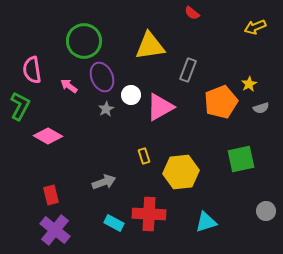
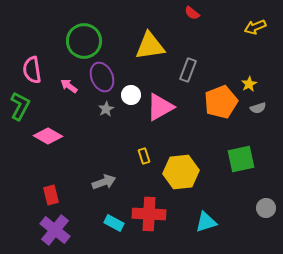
gray semicircle: moved 3 px left
gray circle: moved 3 px up
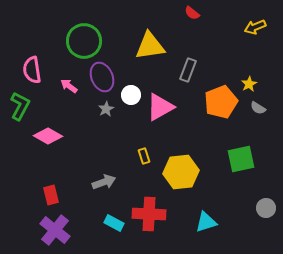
gray semicircle: rotated 49 degrees clockwise
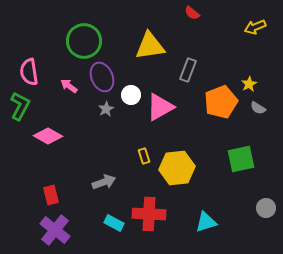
pink semicircle: moved 3 px left, 2 px down
yellow hexagon: moved 4 px left, 4 px up
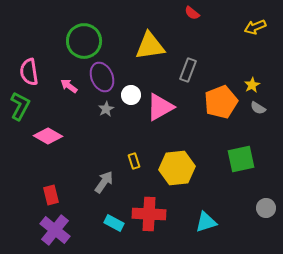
yellow star: moved 3 px right, 1 px down
yellow rectangle: moved 10 px left, 5 px down
gray arrow: rotated 35 degrees counterclockwise
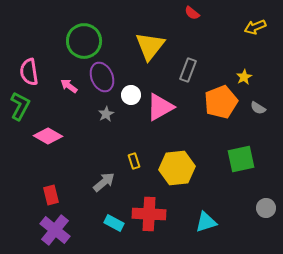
yellow triangle: rotated 44 degrees counterclockwise
yellow star: moved 8 px left, 8 px up
gray star: moved 5 px down
gray arrow: rotated 15 degrees clockwise
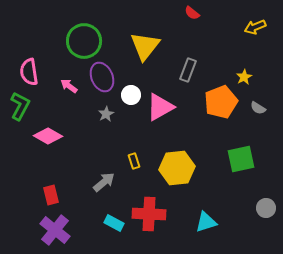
yellow triangle: moved 5 px left
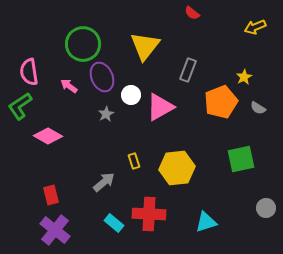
green circle: moved 1 px left, 3 px down
green L-shape: rotated 152 degrees counterclockwise
cyan rectangle: rotated 12 degrees clockwise
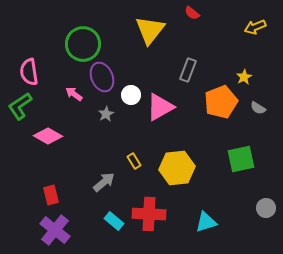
yellow triangle: moved 5 px right, 16 px up
pink arrow: moved 5 px right, 8 px down
yellow rectangle: rotated 14 degrees counterclockwise
cyan rectangle: moved 2 px up
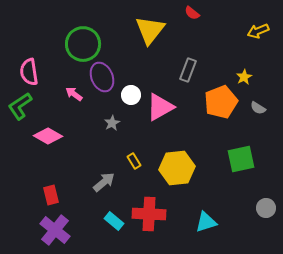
yellow arrow: moved 3 px right, 4 px down
gray star: moved 6 px right, 9 px down
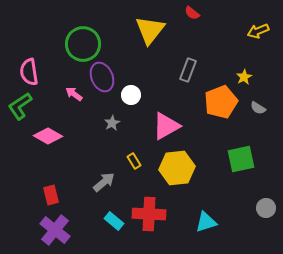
pink triangle: moved 6 px right, 19 px down
